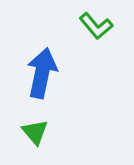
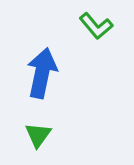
green triangle: moved 3 px right, 3 px down; rotated 16 degrees clockwise
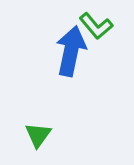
blue arrow: moved 29 px right, 22 px up
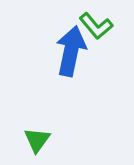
green triangle: moved 1 px left, 5 px down
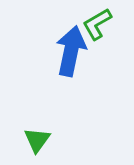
green L-shape: moved 1 px right, 2 px up; rotated 100 degrees clockwise
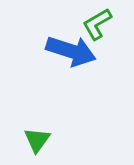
blue arrow: rotated 96 degrees clockwise
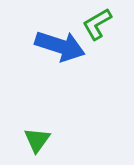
blue arrow: moved 11 px left, 5 px up
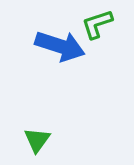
green L-shape: rotated 12 degrees clockwise
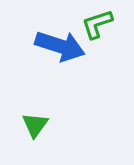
green triangle: moved 2 px left, 15 px up
